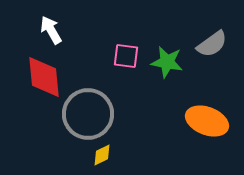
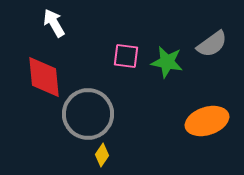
white arrow: moved 3 px right, 7 px up
orange ellipse: rotated 39 degrees counterclockwise
yellow diamond: rotated 30 degrees counterclockwise
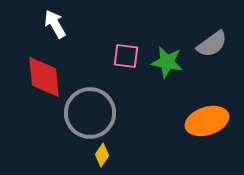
white arrow: moved 1 px right, 1 px down
gray circle: moved 2 px right, 1 px up
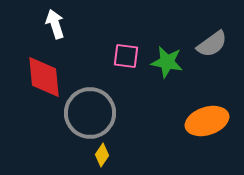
white arrow: rotated 12 degrees clockwise
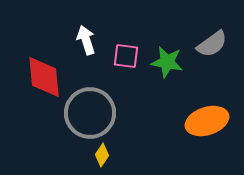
white arrow: moved 31 px right, 16 px down
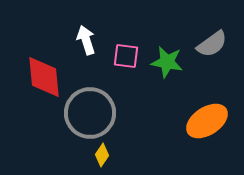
orange ellipse: rotated 15 degrees counterclockwise
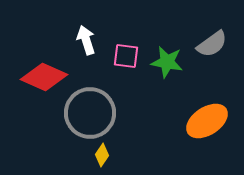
red diamond: rotated 60 degrees counterclockwise
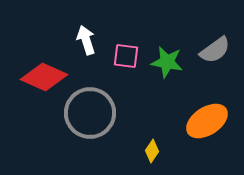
gray semicircle: moved 3 px right, 6 px down
yellow diamond: moved 50 px right, 4 px up
